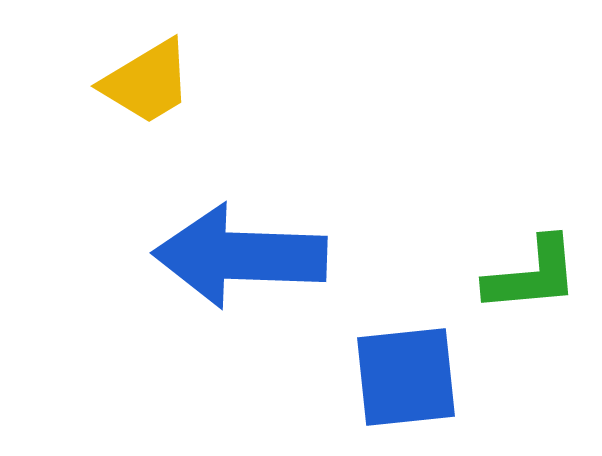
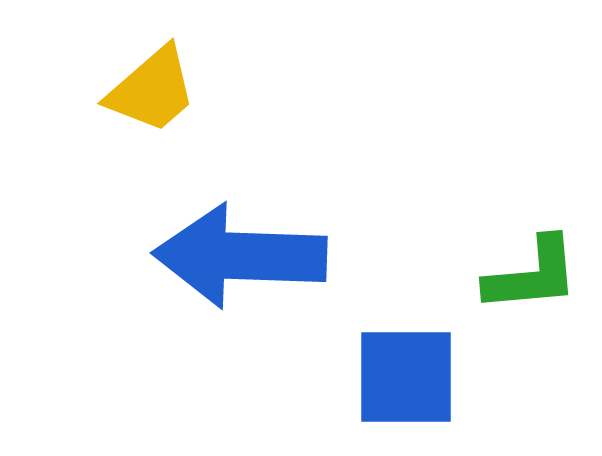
yellow trapezoid: moved 5 px right, 8 px down; rotated 10 degrees counterclockwise
blue square: rotated 6 degrees clockwise
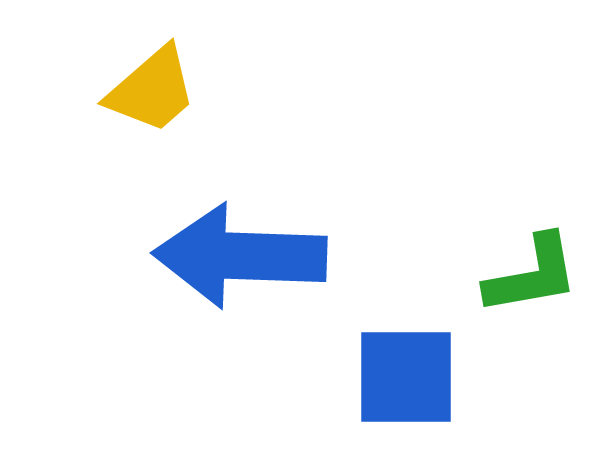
green L-shape: rotated 5 degrees counterclockwise
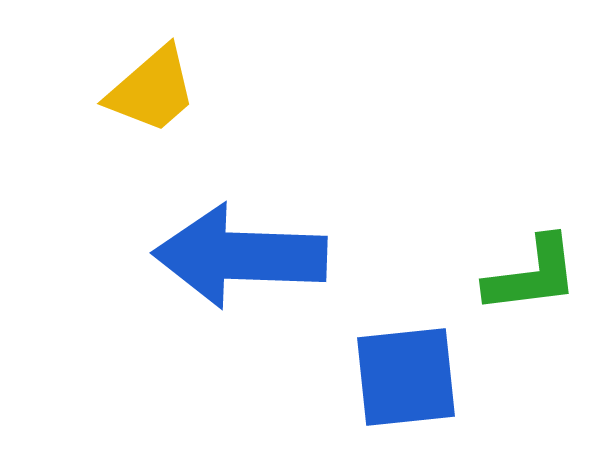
green L-shape: rotated 3 degrees clockwise
blue square: rotated 6 degrees counterclockwise
